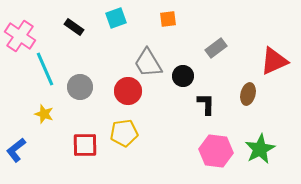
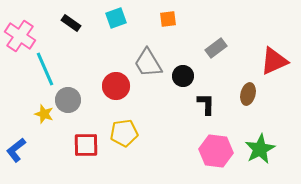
black rectangle: moved 3 px left, 4 px up
gray circle: moved 12 px left, 13 px down
red circle: moved 12 px left, 5 px up
red square: moved 1 px right
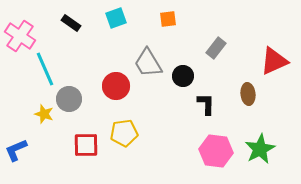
gray rectangle: rotated 15 degrees counterclockwise
brown ellipse: rotated 20 degrees counterclockwise
gray circle: moved 1 px right, 1 px up
blue L-shape: rotated 15 degrees clockwise
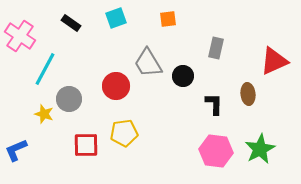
gray rectangle: rotated 25 degrees counterclockwise
cyan line: rotated 52 degrees clockwise
black L-shape: moved 8 px right
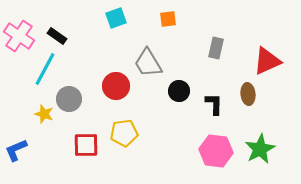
black rectangle: moved 14 px left, 13 px down
pink cross: moved 1 px left
red triangle: moved 7 px left
black circle: moved 4 px left, 15 px down
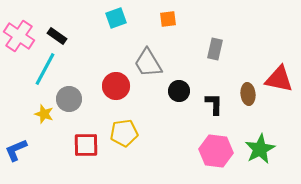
gray rectangle: moved 1 px left, 1 px down
red triangle: moved 12 px right, 18 px down; rotated 36 degrees clockwise
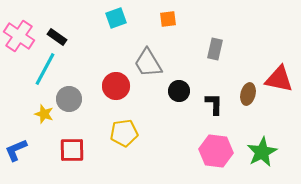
black rectangle: moved 1 px down
brown ellipse: rotated 20 degrees clockwise
red square: moved 14 px left, 5 px down
green star: moved 2 px right, 3 px down
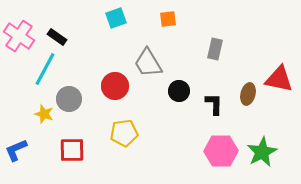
red circle: moved 1 px left
pink hexagon: moved 5 px right; rotated 8 degrees counterclockwise
